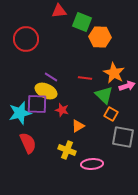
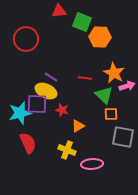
orange square: rotated 32 degrees counterclockwise
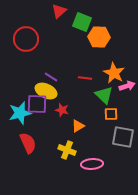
red triangle: rotated 35 degrees counterclockwise
orange hexagon: moved 1 px left
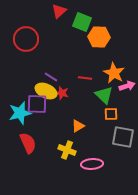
red star: moved 17 px up
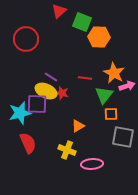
green triangle: rotated 24 degrees clockwise
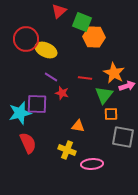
orange hexagon: moved 5 px left
yellow ellipse: moved 41 px up
orange triangle: rotated 40 degrees clockwise
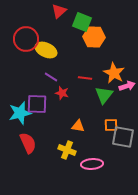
orange square: moved 11 px down
